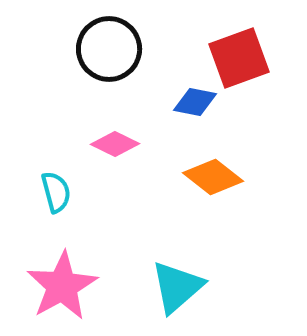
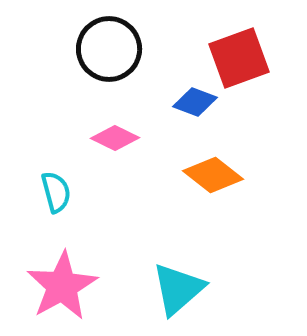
blue diamond: rotated 9 degrees clockwise
pink diamond: moved 6 px up
orange diamond: moved 2 px up
cyan triangle: moved 1 px right, 2 px down
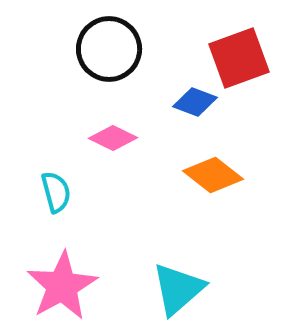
pink diamond: moved 2 px left
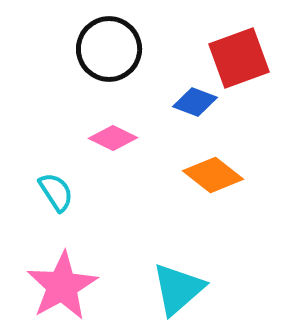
cyan semicircle: rotated 18 degrees counterclockwise
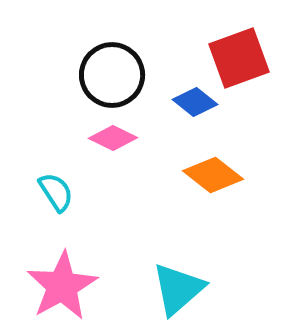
black circle: moved 3 px right, 26 px down
blue diamond: rotated 18 degrees clockwise
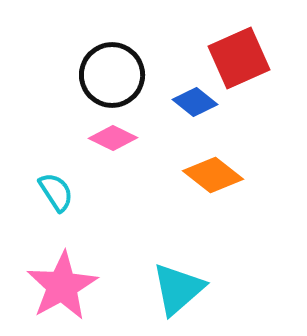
red square: rotated 4 degrees counterclockwise
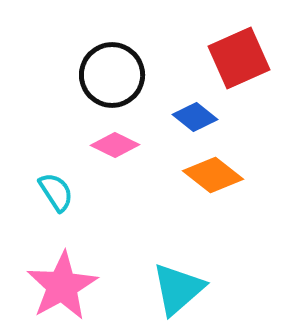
blue diamond: moved 15 px down
pink diamond: moved 2 px right, 7 px down
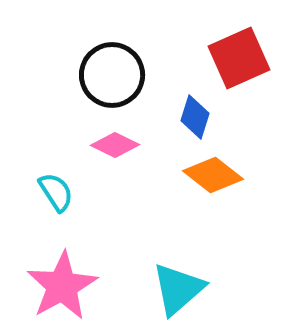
blue diamond: rotated 69 degrees clockwise
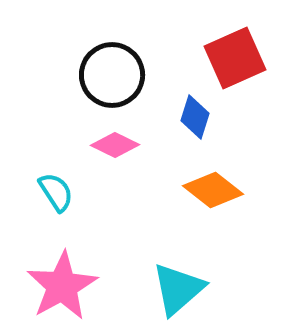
red square: moved 4 px left
orange diamond: moved 15 px down
